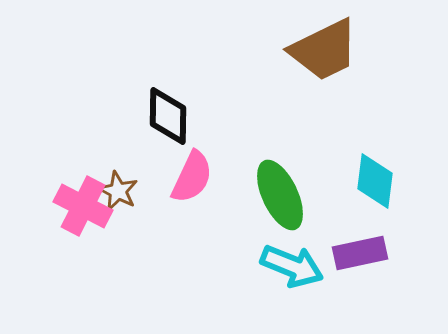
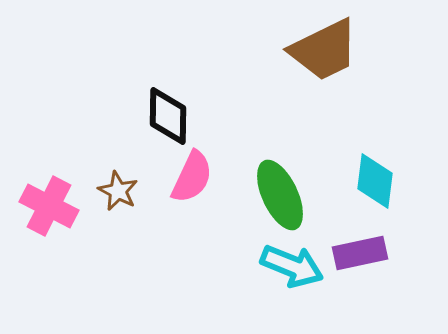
pink cross: moved 34 px left
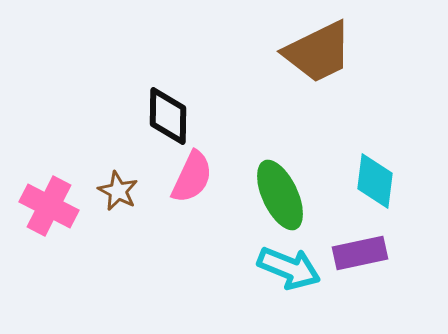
brown trapezoid: moved 6 px left, 2 px down
cyan arrow: moved 3 px left, 2 px down
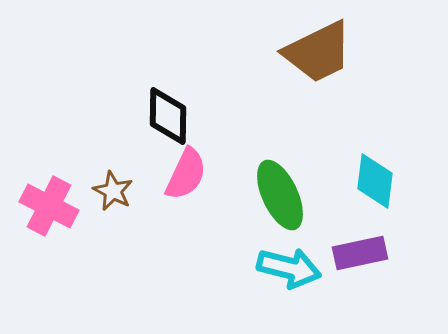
pink semicircle: moved 6 px left, 3 px up
brown star: moved 5 px left
cyan arrow: rotated 8 degrees counterclockwise
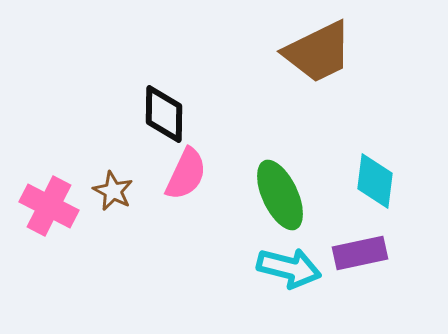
black diamond: moved 4 px left, 2 px up
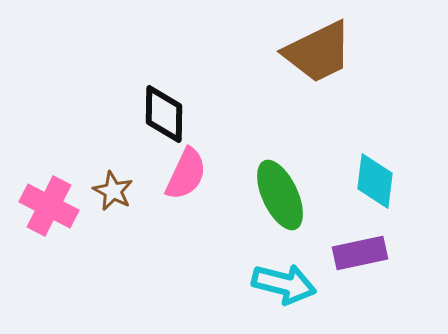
cyan arrow: moved 5 px left, 16 px down
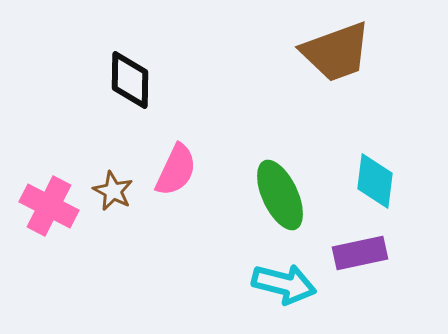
brown trapezoid: moved 18 px right; rotated 6 degrees clockwise
black diamond: moved 34 px left, 34 px up
pink semicircle: moved 10 px left, 4 px up
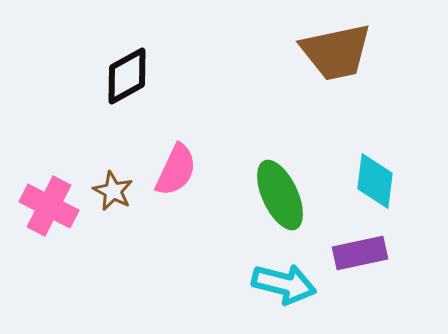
brown trapezoid: rotated 8 degrees clockwise
black diamond: moved 3 px left, 4 px up; rotated 60 degrees clockwise
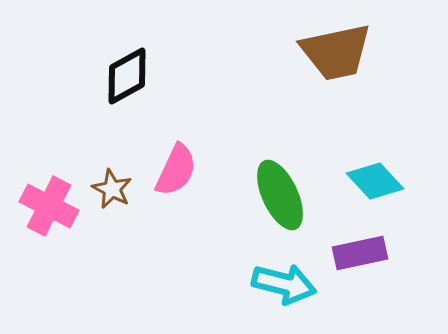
cyan diamond: rotated 50 degrees counterclockwise
brown star: moved 1 px left, 2 px up
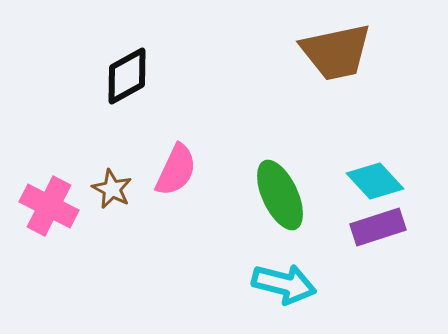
purple rectangle: moved 18 px right, 26 px up; rotated 6 degrees counterclockwise
